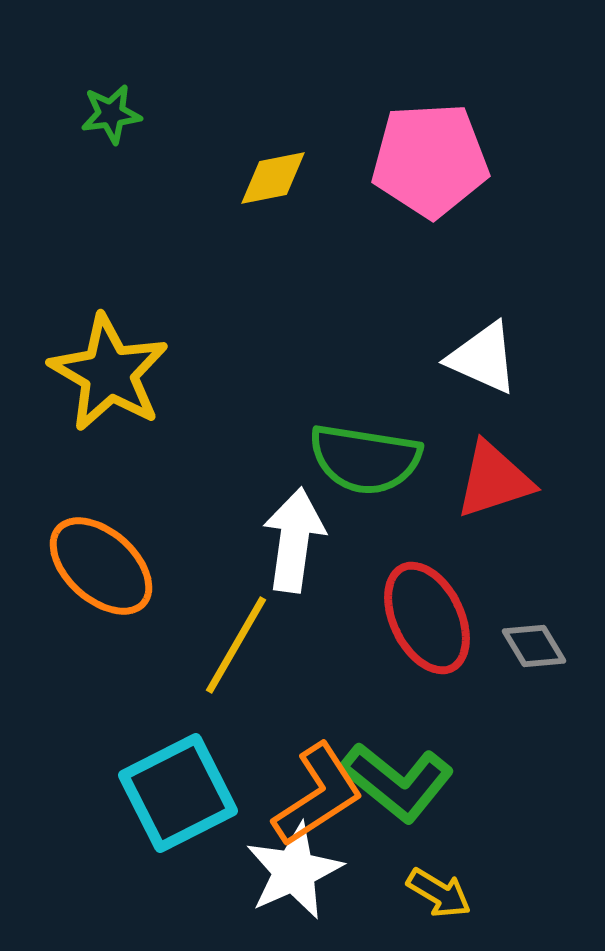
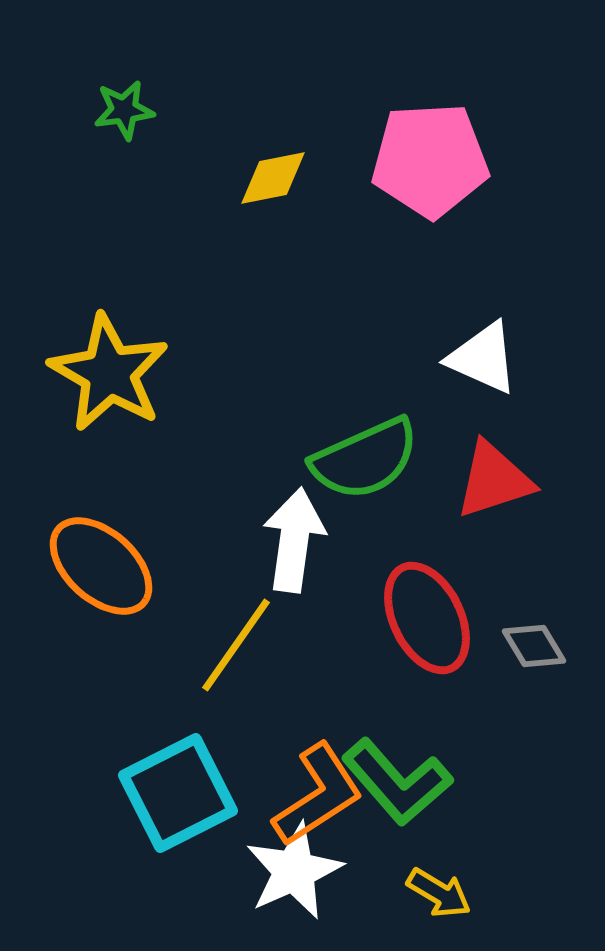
green star: moved 13 px right, 4 px up
green semicircle: rotated 33 degrees counterclockwise
yellow line: rotated 5 degrees clockwise
green L-shape: rotated 10 degrees clockwise
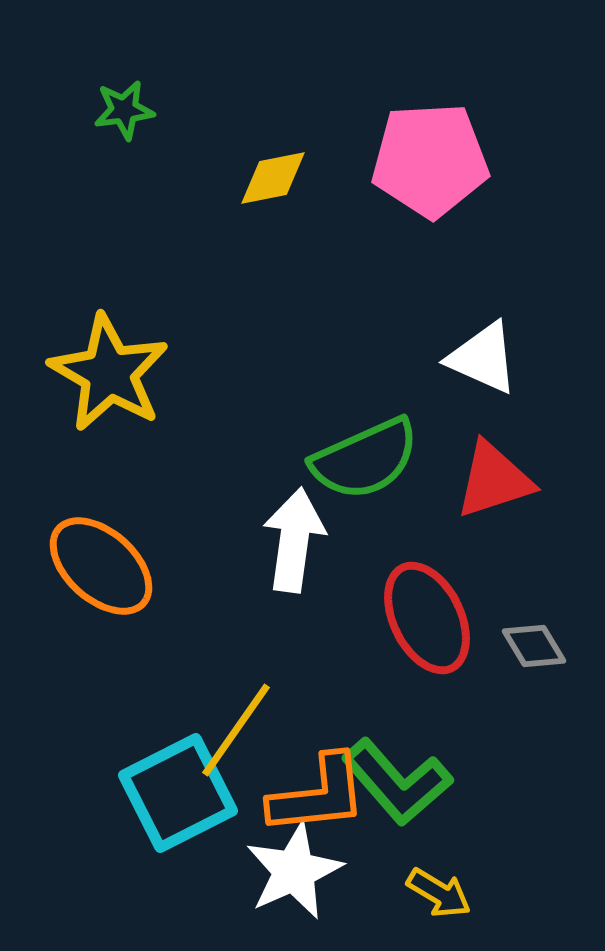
yellow line: moved 85 px down
orange L-shape: rotated 27 degrees clockwise
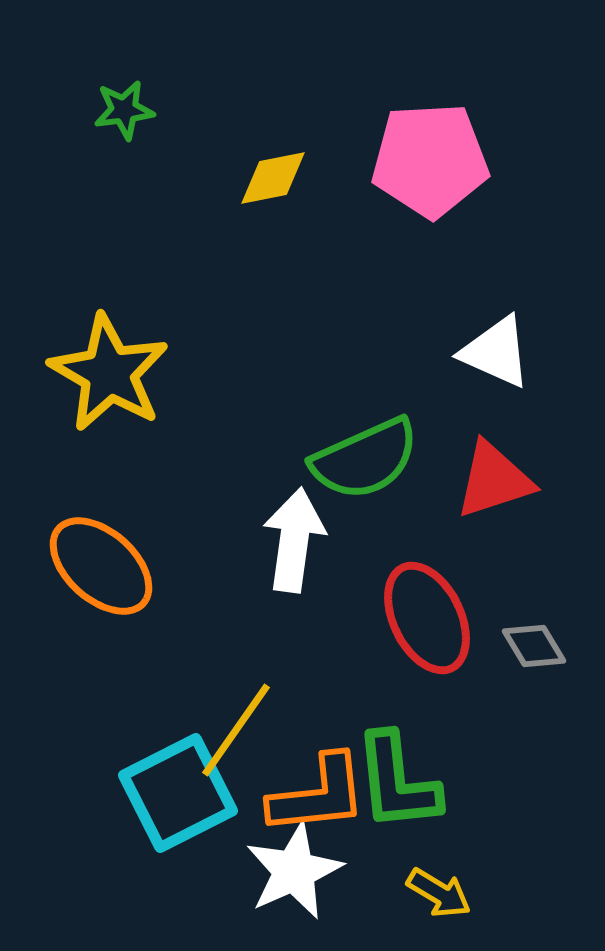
white triangle: moved 13 px right, 6 px up
green L-shape: rotated 35 degrees clockwise
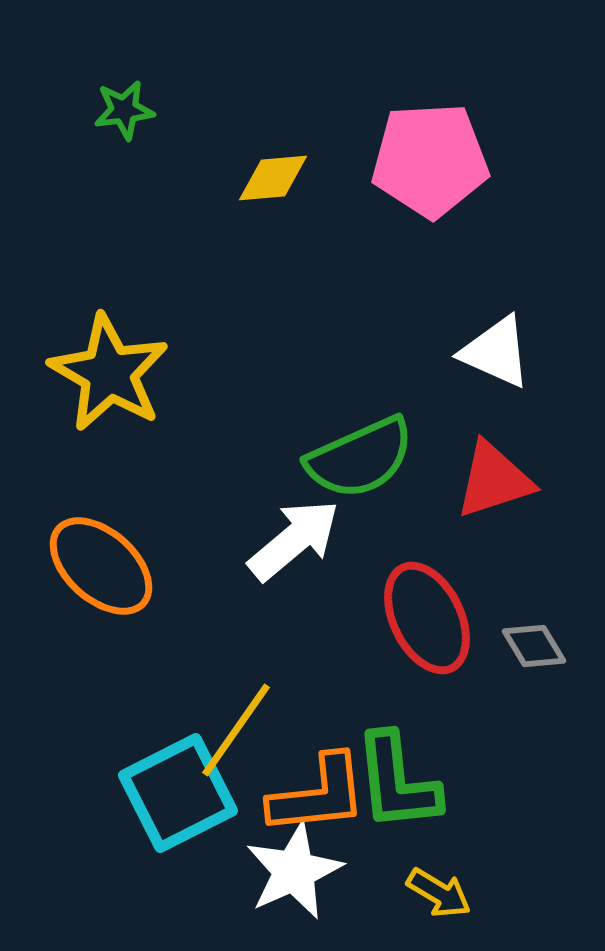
yellow diamond: rotated 6 degrees clockwise
green semicircle: moved 5 px left, 1 px up
white arrow: rotated 42 degrees clockwise
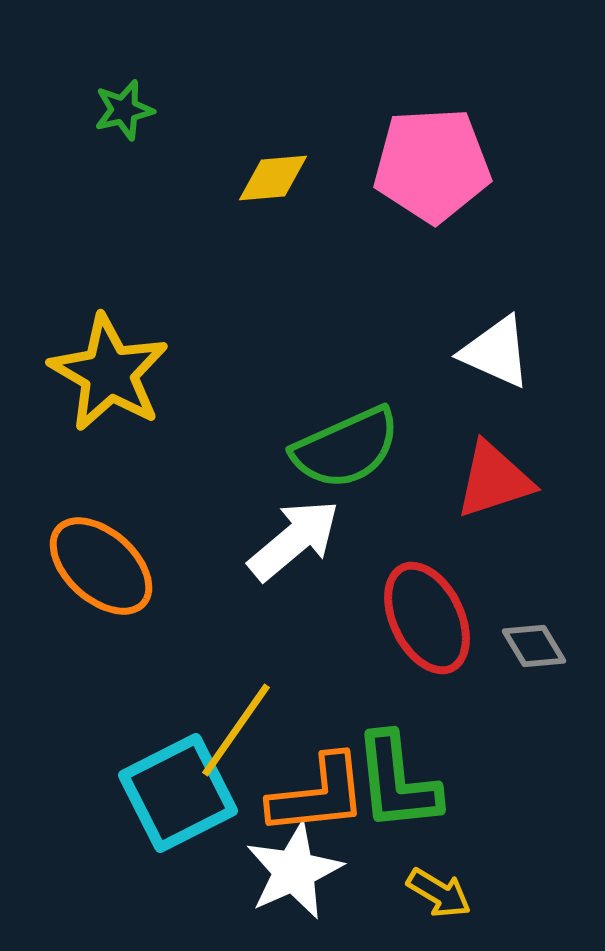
green star: rotated 6 degrees counterclockwise
pink pentagon: moved 2 px right, 5 px down
green semicircle: moved 14 px left, 10 px up
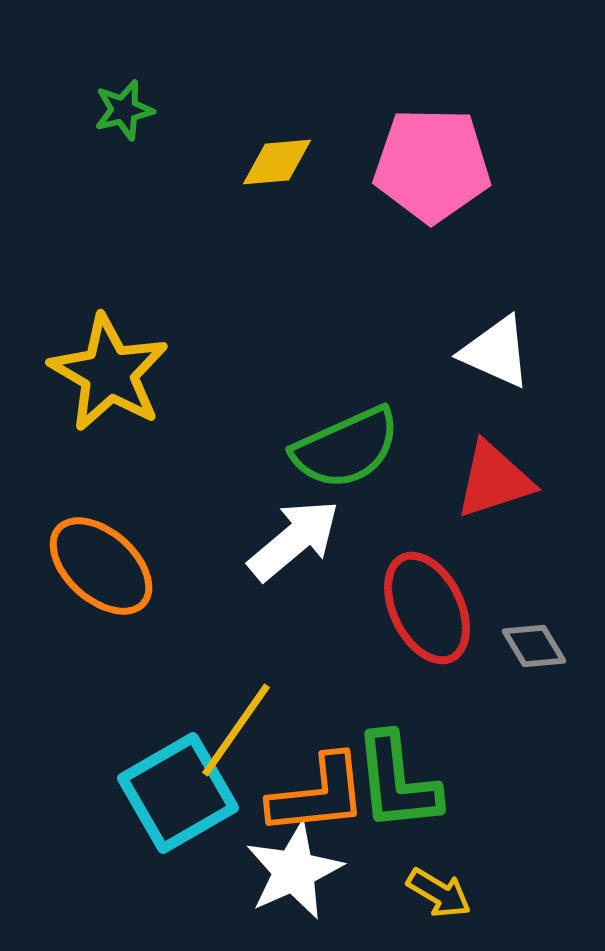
pink pentagon: rotated 4 degrees clockwise
yellow diamond: moved 4 px right, 16 px up
red ellipse: moved 10 px up
cyan square: rotated 3 degrees counterclockwise
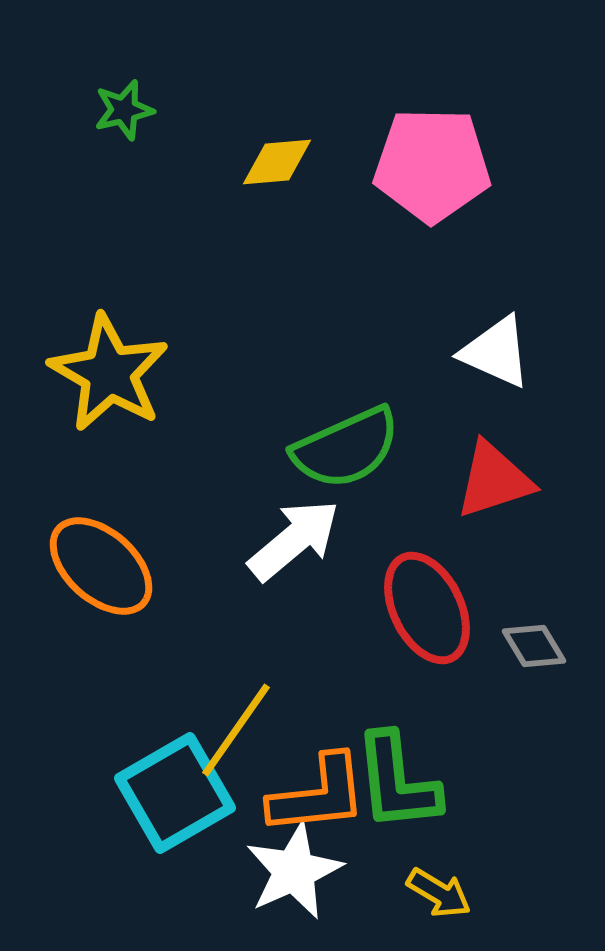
cyan square: moved 3 px left
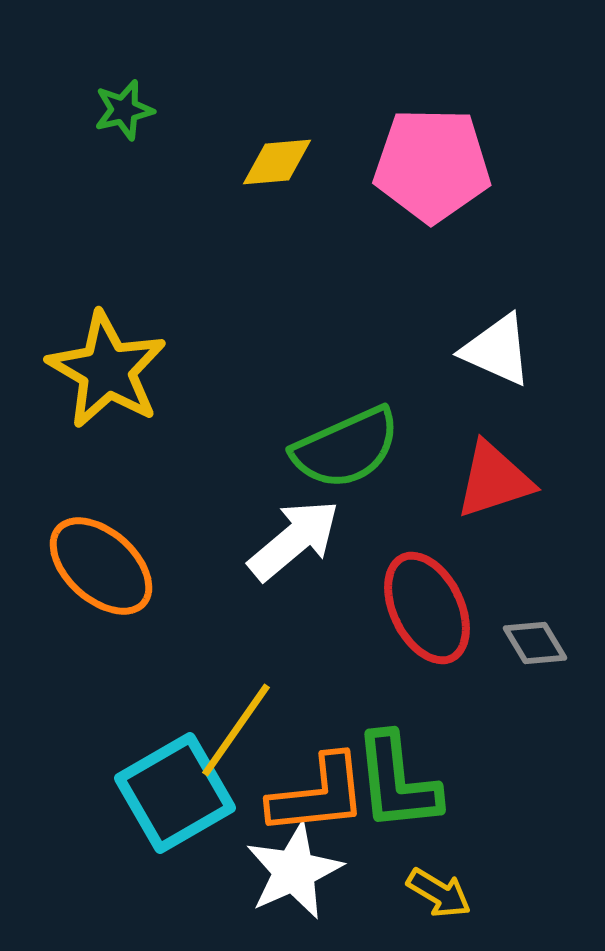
white triangle: moved 1 px right, 2 px up
yellow star: moved 2 px left, 3 px up
gray diamond: moved 1 px right, 3 px up
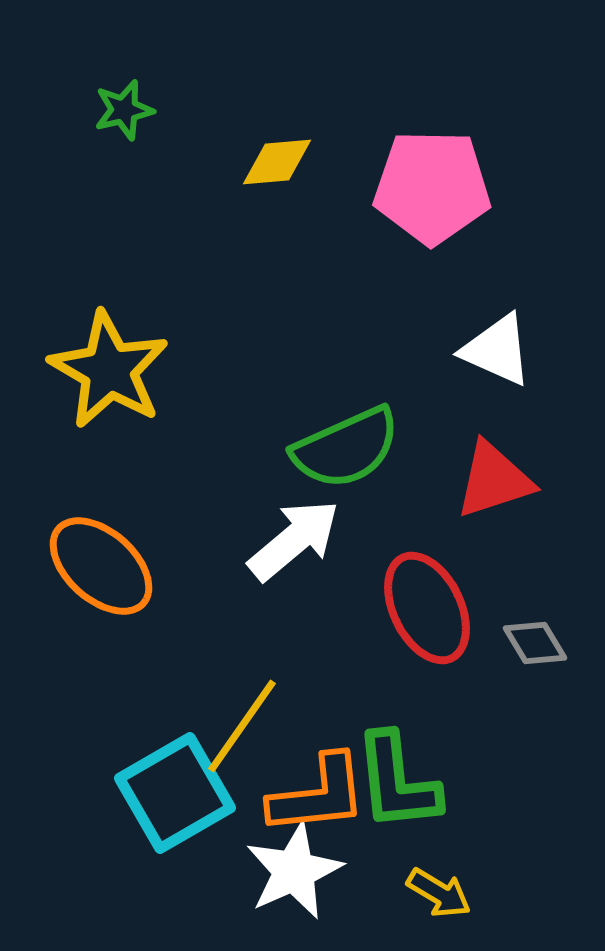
pink pentagon: moved 22 px down
yellow star: moved 2 px right
yellow line: moved 6 px right, 4 px up
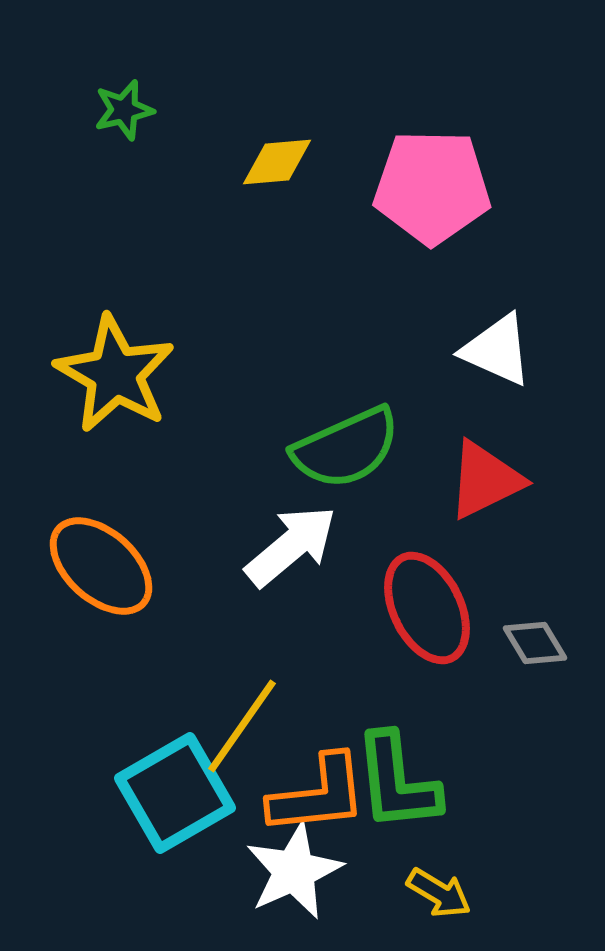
yellow star: moved 6 px right, 4 px down
red triangle: moved 9 px left; rotated 8 degrees counterclockwise
white arrow: moved 3 px left, 6 px down
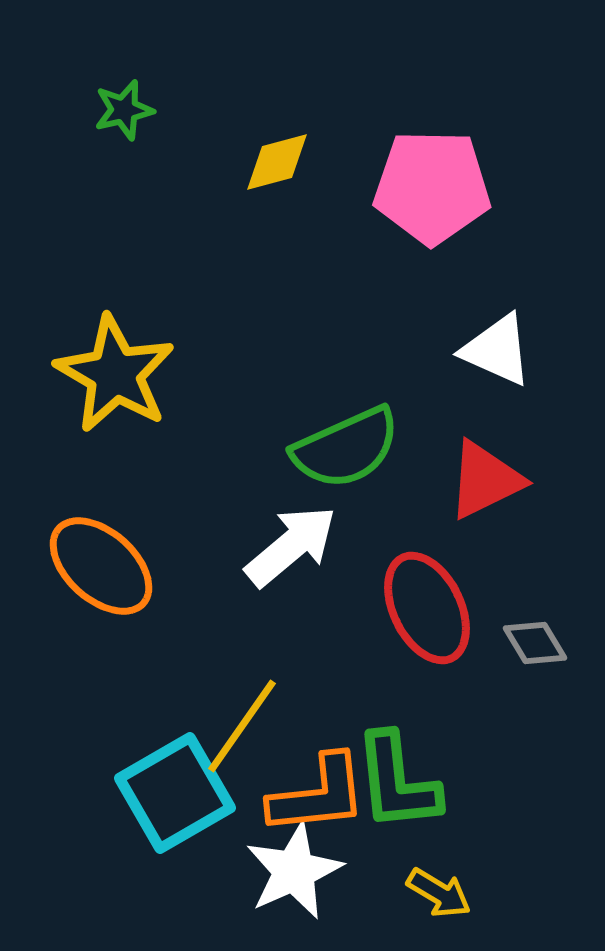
yellow diamond: rotated 10 degrees counterclockwise
